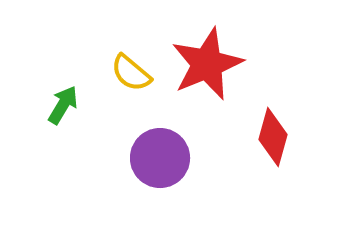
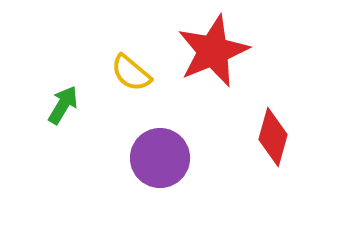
red star: moved 6 px right, 13 px up
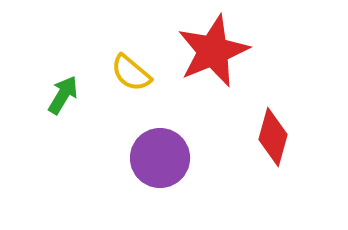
green arrow: moved 10 px up
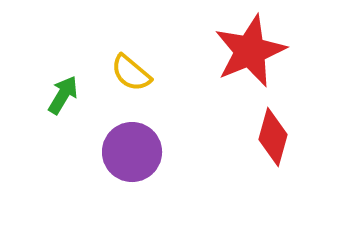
red star: moved 37 px right
purple circle: moved 28 px left, 6 px up
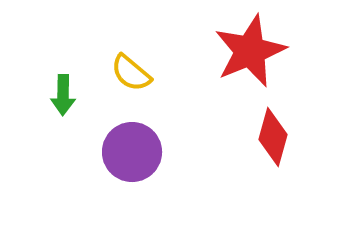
green arrow: rotated 150 degrees clockwise
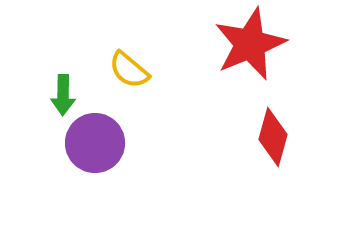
red star: moved 7 px up
yellow semicircle: moved 2 px left, 3 px up
purple circle: moved 37 px left, 9 px up
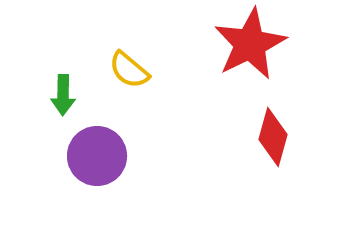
red star: rotated 4 degrees counterclockwise
purple circle: moved 2 px right, 13 px down
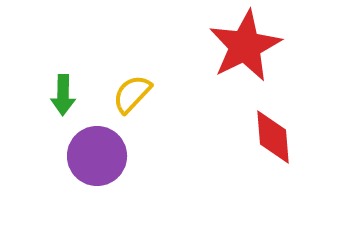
red star: moved 5 px left, 2 px down
yellow semicircle: moved 3 px right, 24 px down; rotated 93 degrees clockwise
red diamond: rotated 20 degrees counterclockwise
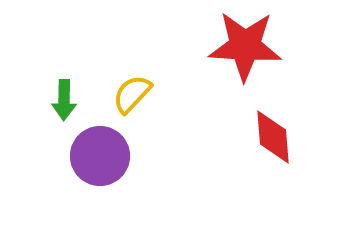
red star: rotated 30 degrees clockwise
green arrow: moved 1 px right, 5 px down
purple circle: moved 3 px right
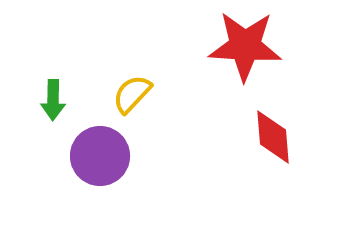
green arrow: moved 11 px left
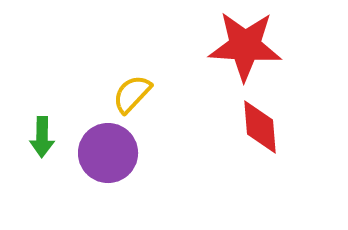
green arrow: moved 11 px left, 37 px down
red diamond: moved 13 px left, 10 px up
purple circle: moved 8 px right, 3 px up
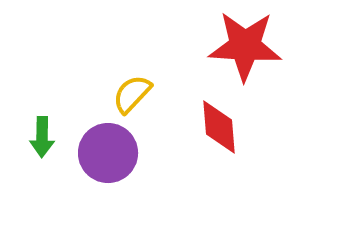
red diamond: moved 41 px left
